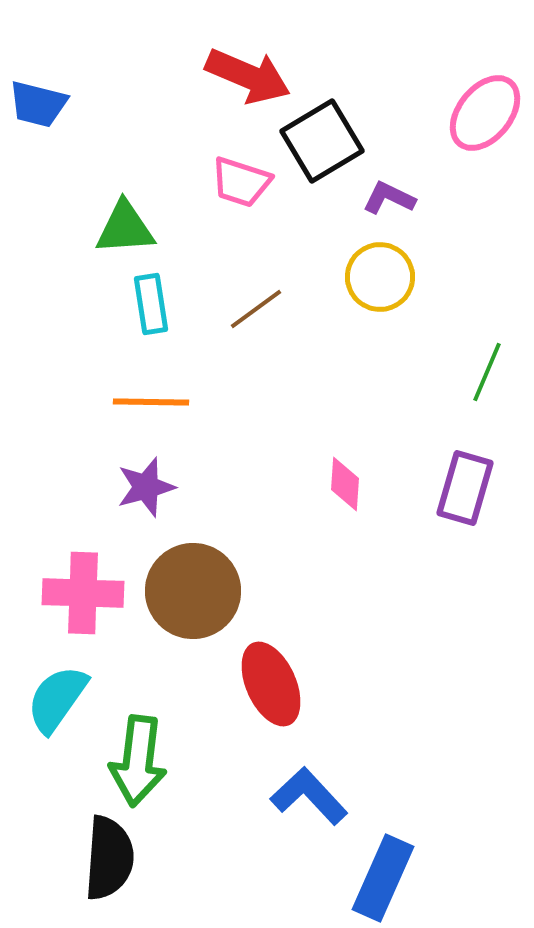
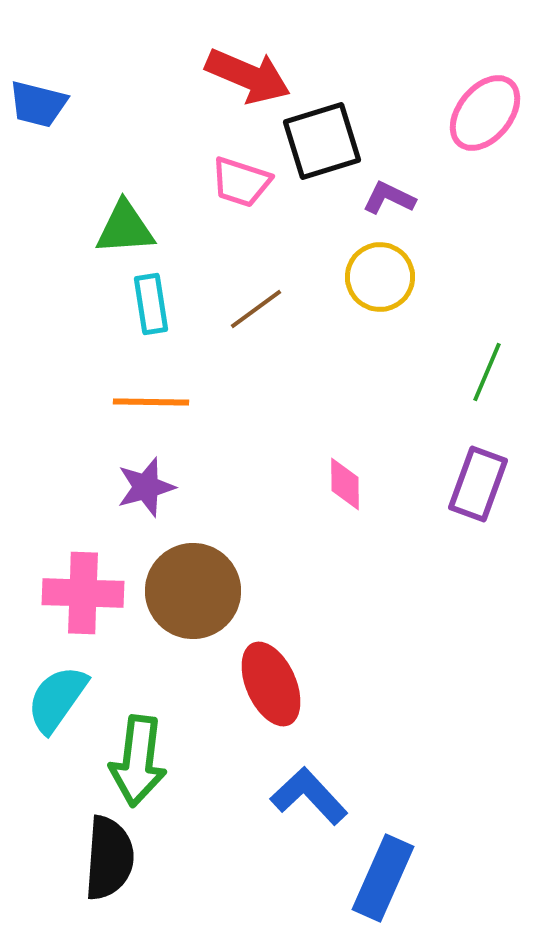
black square: rotated 14 degrees clockwise
pink diamond: rotated 4 degrees counterclockwise
purple rectangle: moved 13 px right, 4 px up; rotated 4 degrees clockwise
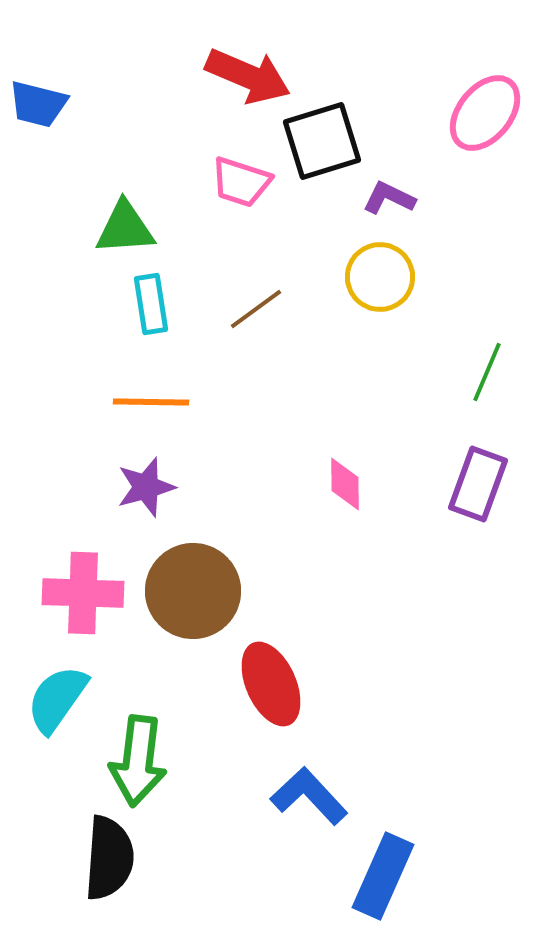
blue rectangle: moved 2 px up
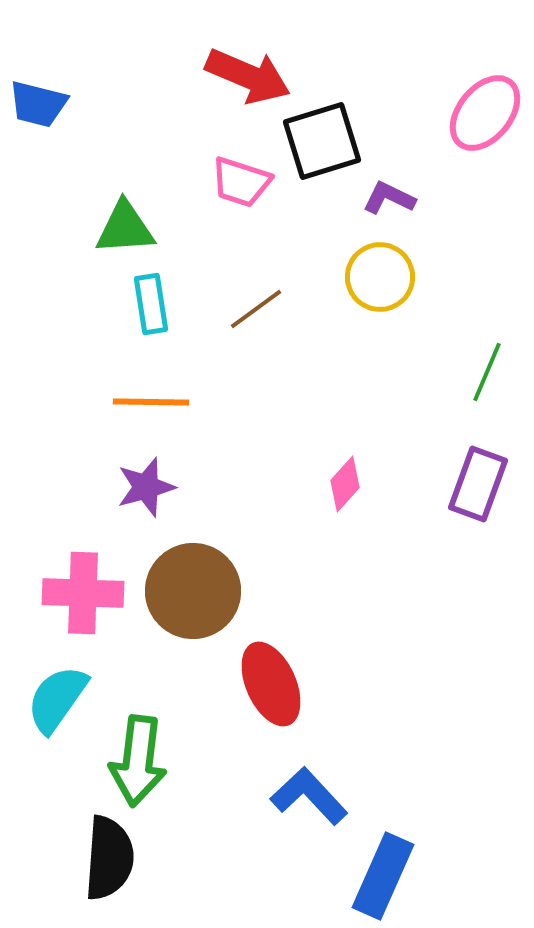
pink diamond: rotated 42 degrees clockwise
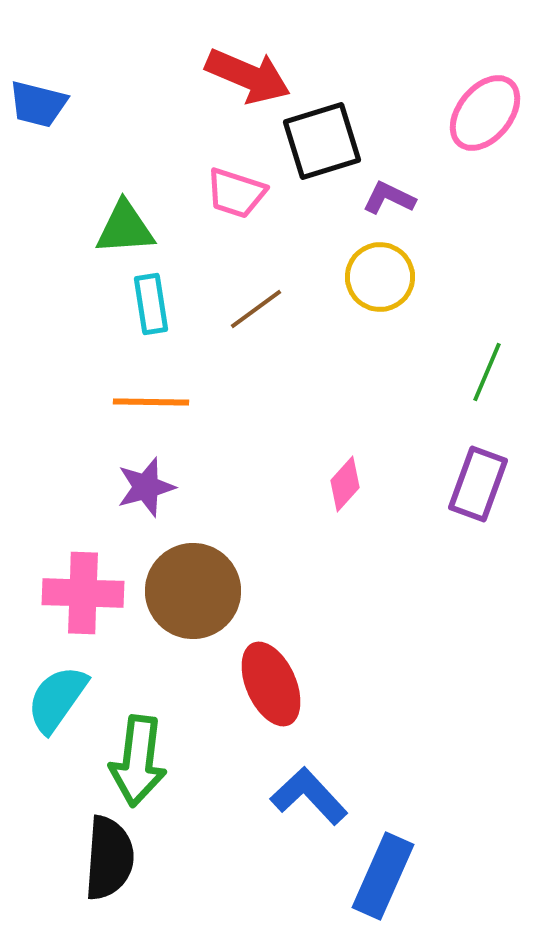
pink trapezoid: moved 5 px left, 11 px down
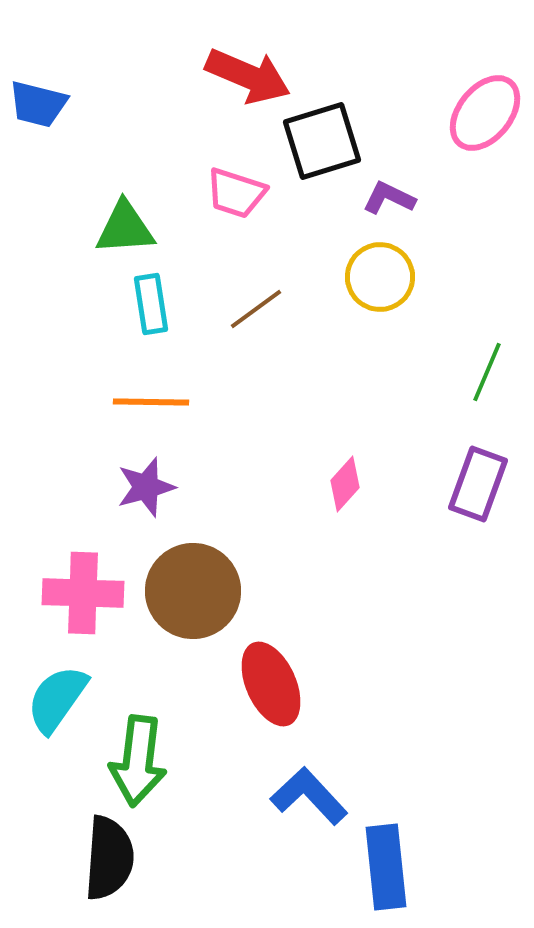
blue rectangle: moved 3 px right, 9 px up; rotated 30 degrees counterclockwise
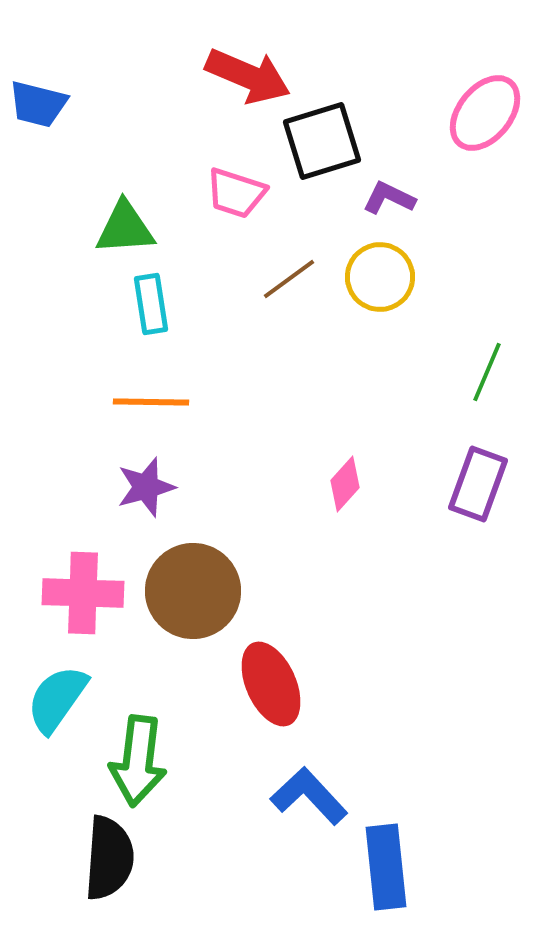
brown line: moved 33 px right, 30 px up
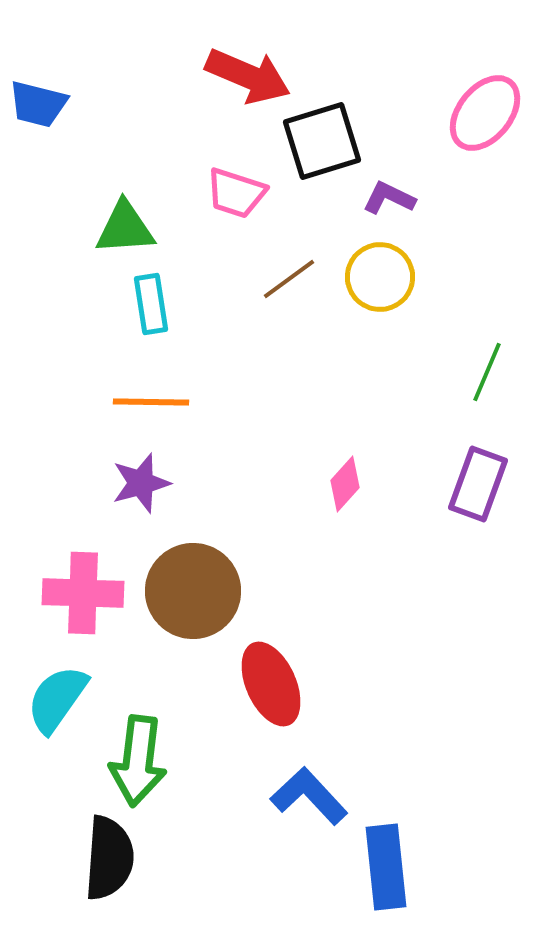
purple star: moved 5 px left, 4 px up
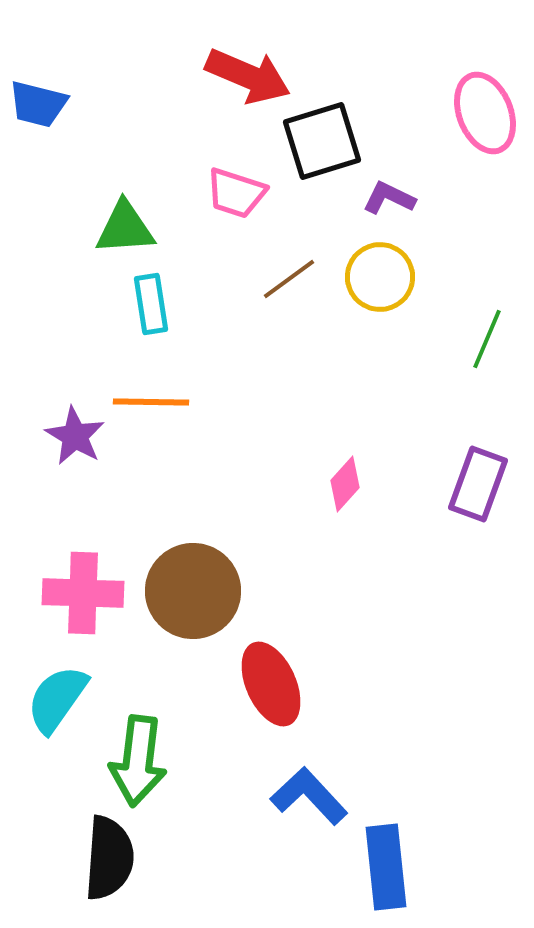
pink ellipse: rotated 60 degrees counterclockwise
green line: moved 33 px up
purple star: moved 66 px left, 47 px up; rotated 26 degrees counterclockwise
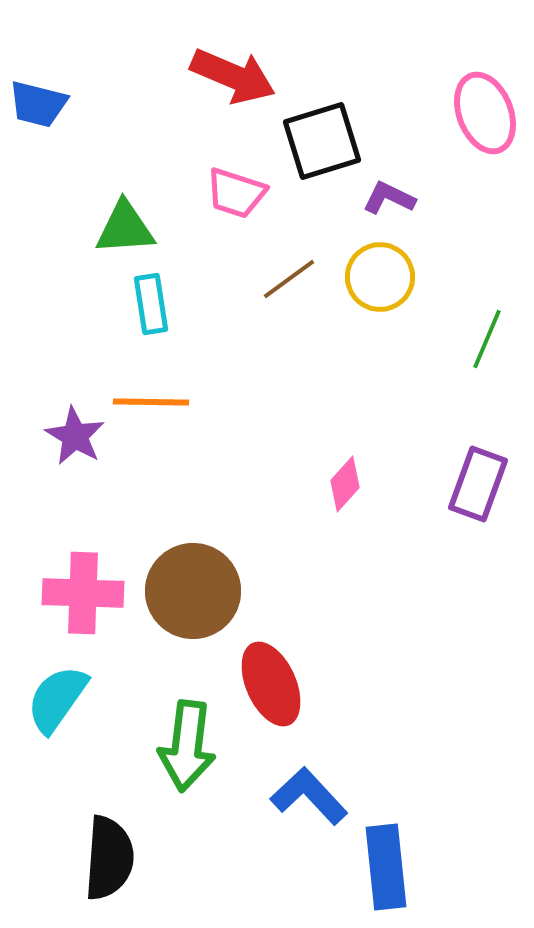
red arrow: moved 15 px left
green arrow: moved 49 px right, 15 px up
